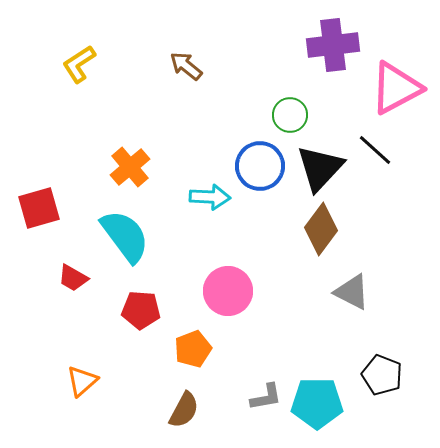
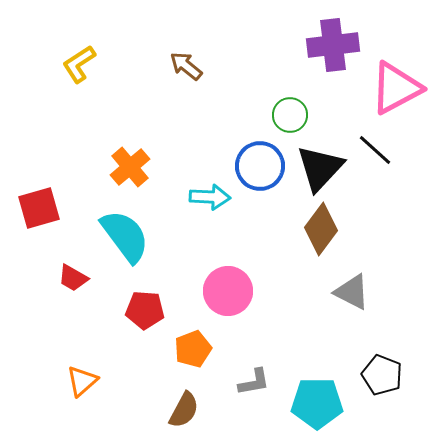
red pentagon: moved 4 px right
gray L-shape: moved 12 px left, 15 px up
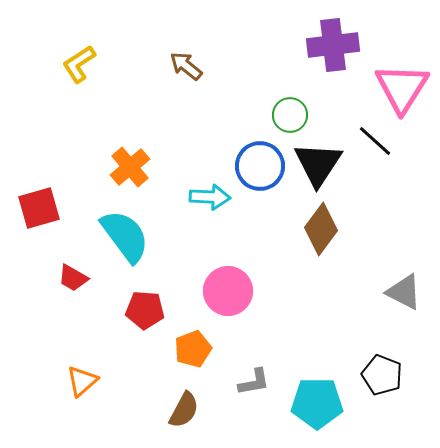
pink triangle: moved 6 px right; rotated 30 degrees counterclockwise
black line: moved 9 px up
black triangle: moved 2 px left, 4 px up; rotated 10 degrees counterclockwise
gray triangle: moved 52 px right
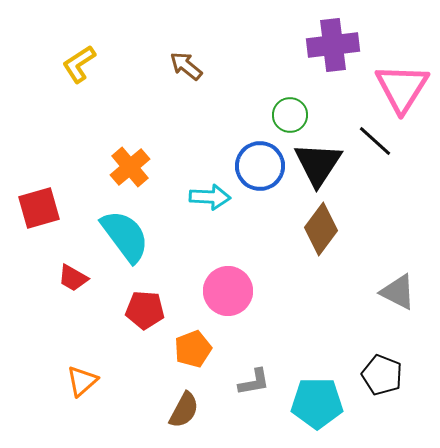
gray triangle: moved 6 px left
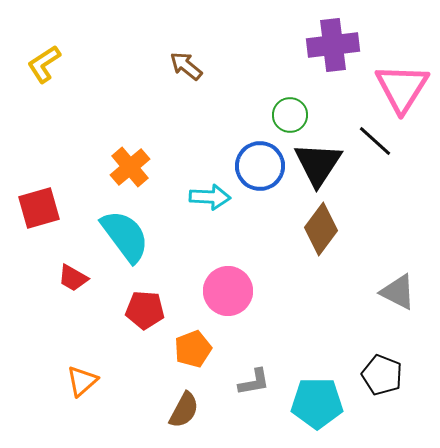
yellow L-shape: moved 35 px left
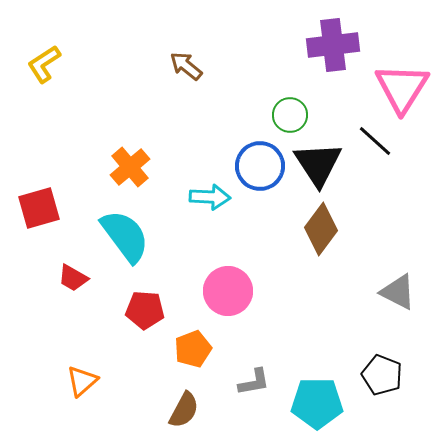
black triangle: rotated 6 degrees counterclockwise
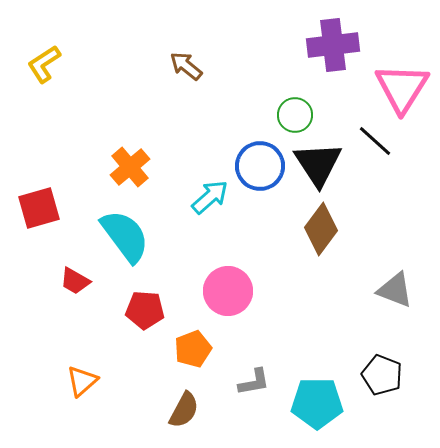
green circle: moved 5 px right
cyan arrow: rotated 45 degrees counterclockwise
red trapezoid: moved 2 px right, 3 px down
gray triangle: moved 3 px left, 2 px up; rotated 6 degrees counterclockwise
